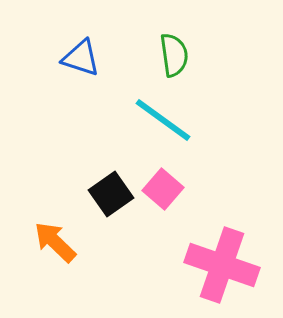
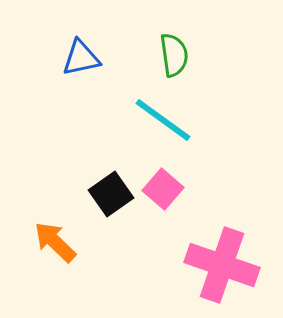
blue triangle: rotated 30 degrees counterclockwise
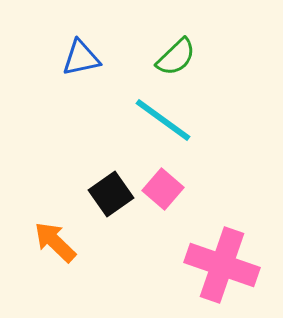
green semicircle: moved 2 px right, 2 px down; rotated 54 degrees clockwise
